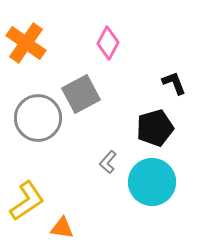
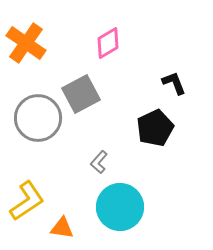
pink diamond: rotated 32 degrees clockwise
black pentagon: rotated 9 degrees counterclockwise
gray L-shape: moved 9 px left
cyan circle: moved 32 px left, 25 px down
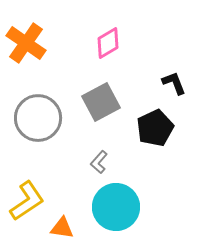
gray square: moved 20 px right, 8 px down
cyan circle: moved 4 px left
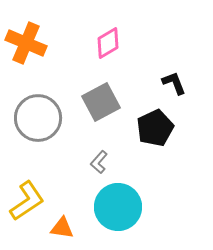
orange cross: rotated 12 degrees counterclockwise
cyan circle: moved 2 px right
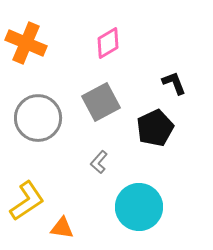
cyan circle: moved 21 px right
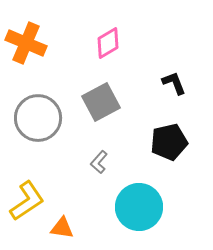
black pentagon: moved 14 px right, 14 px down; rotated 12 degrees clockwise
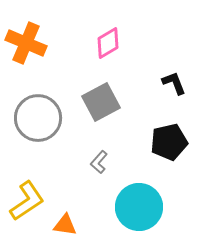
orange triangle: moved 3 px right, 3 px up
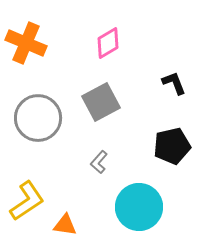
black pentagon: moved 3 px right, 4 px down
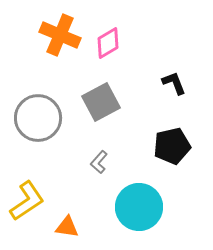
orange cross: moved 34 px right, 8 px up
orange triangle: moved 2 px right, 2 px down
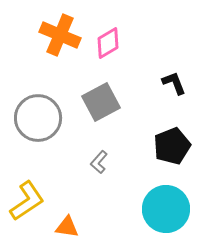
black pentagon: rotated 9 degrees counterclockwise
cyan circle: moved 27 px right, 2 px down
